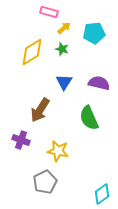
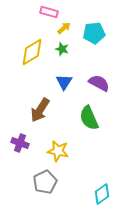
purple semicircle: rotated 15 degrees clockwise
purple cross: moved 1 px left, 3 px down
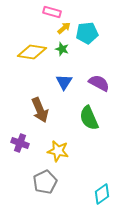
pink rectangle: moved 3 px right
cyan pentagon: moved 7 px left
yellow diamond: rotated 40 degrees clockwise
brown arrow: rotated 55 degrees counterclockwise
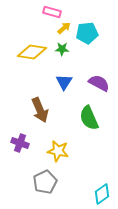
green star: rotated 16 degrees counterclockwise
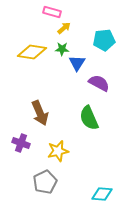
cyan pentagon: moved 17 px right, 7 px down
blue triangle: moved 13 px right, 19 px up
brown arrow: moved 3 px down
purple cross: moved 1 px right
yellow star: rotated 25 degrees counterclockwise
cyan diamond: rotated 40 degrees clockwise
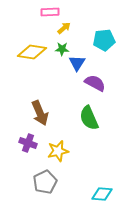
pink rectangle: moved 2 px left; rotated 18 degrees counterclockwise
purple semicircle: moved 4 px left
purple cross: moved 7 px right
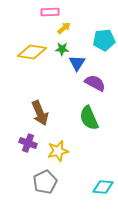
cyan diamond: moved 1 px right, 7 px up
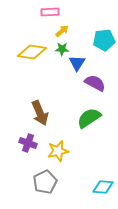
yellow arrow: moved 2 px left, 3 px down
green semicircle: rotated 80 degrees clockwise
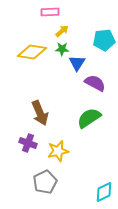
cyan diamond: moved 1 px right, 5 px down; rotated 30 degrees counterclockwise
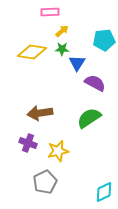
brown arrow: rotated 105 degrees clockwise
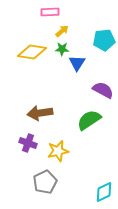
purple semicircle: moved 8 px right, 7 px down
green semicircle: moved 2 px down
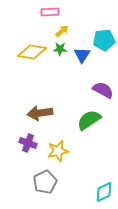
green star: moved 2 px left
blue triangle: moved 5 px right, 8 px up
